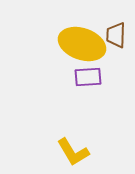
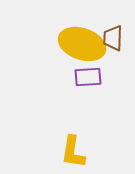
brown trapezoid: moved 3 px left, 3 px down
yellow L-shape: rotated 40 degrees clockwise
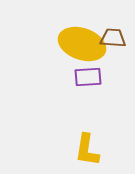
brown trapezoid: rotated 92 degrees clockwise
yellow L-shape: moved 14 px right, 2 px up
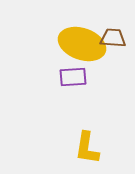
purple rectangle: moved 15 px left
yellow L-shape: moved 2 px up
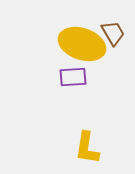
brown trapezoid: moved 5 px up; rotated 56 degrees clockwise
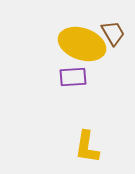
yellow L-shape: moved 1 px up
